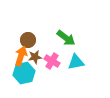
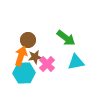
pink cross: moved 5 px left, 3 px down; rotated 14 degrees clockwise
cyan hexagon: rotated 10 degrees clockwise
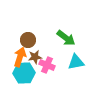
orange arrow: moved 1 px left, 1 px down
pink cross: moved 1 px down; rotated 21 degrees counterclockwise
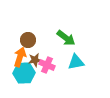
brown star: moved 3 px down
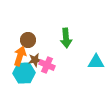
green arrow: rotated 48 degrees clockwise
orange arrow: moved 1 px up
cyan triangle: moved 20 px right; rotated 12 degrees clockwise
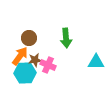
brown circle: moved 1 px right, 2 px up
orange arrow: rotated 18 degrees clockwise
pink cross: moved 1 px right
cyan hexagon: moved 1 px right
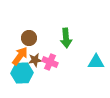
pink cross: moved 2 px right, 3 px up
cyan hexagon: moved 3 px left
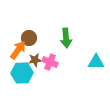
orange arrow: moved 2 px left, 6 px up
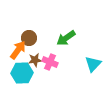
green arrow: rotated 60 degrees clockwise
cyan triangle: moved 3 px left, 2 px down; rotated 48 degrees counterclockwise
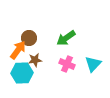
pink cross: moved 17 px right, 2 px down
